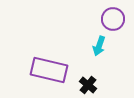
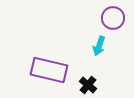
purple circle: moved 1 px up
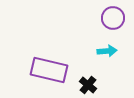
cyan arrow: moved 8 px right, 5 px down; rotated 114 degrees counterclockwise
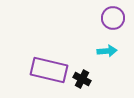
black cross: moved 6 px left, 6 px up; rotated 12 degrees counterclockwise
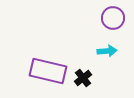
purple rectangle: moved 1 px left, 1 px down
black cross: moved 1 px right, 1 px up; rotated 24 degrees clockwise
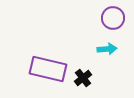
cyan arrow: moved 2 px up
purple rectangle: moved 2 px up
